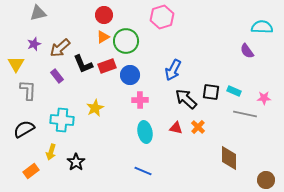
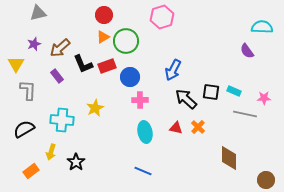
blue circle: moved 2 px down
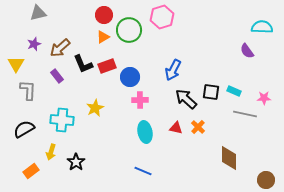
green circle: moved 3 px right, 11 px up
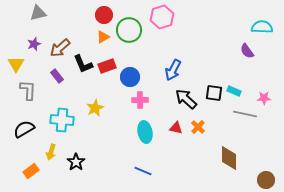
black square: moved 3 px right, 1 px down
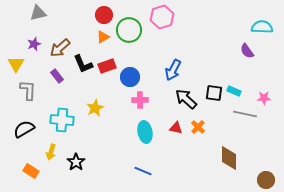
orange rectangle: rotated 70 degrees clockwise
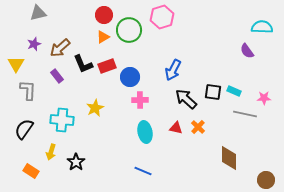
black square: moved 1 px left, 1 px up
black semicircle: rotated 25 degrees counterclockwise
